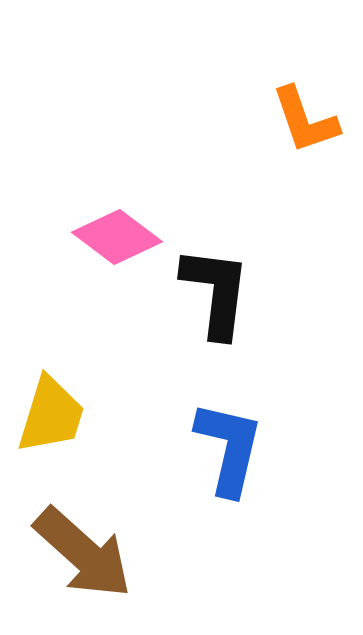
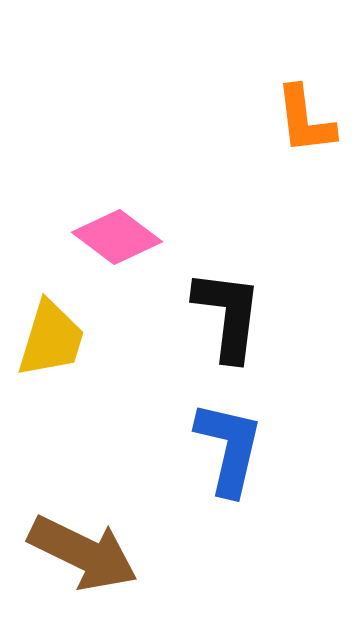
orange L-shape: rotated 12 degrees clockwise
black L-shape: moved 12 px right, 23 px down
yellow trapezoid: moved 76 px up
brown arrow: rotated 16 degrees counterclockwise
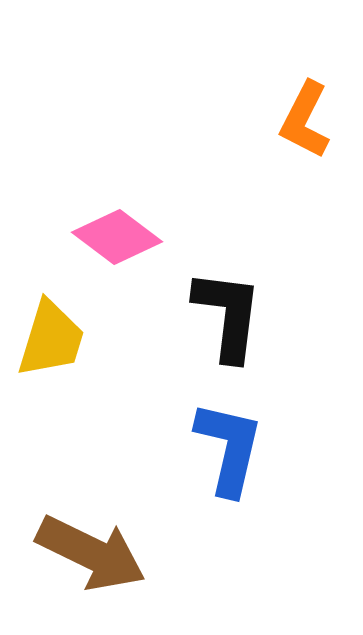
orange L-shape: rotated 34 degrees clockwise
brown arrow: moved 8 px right
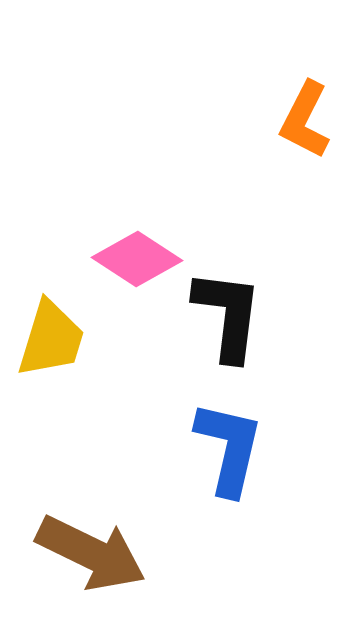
pink diamond: moved 20 px right, 22 px down; rotated 4 degrees counterclockwise
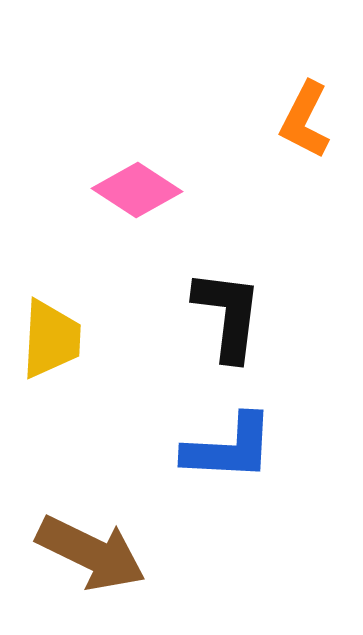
pink diamond: moved 69 px up
yellow trapezoid: rotated 14 degrees counterclockwise
blue L-shape: rotated 80 degrees clockwise
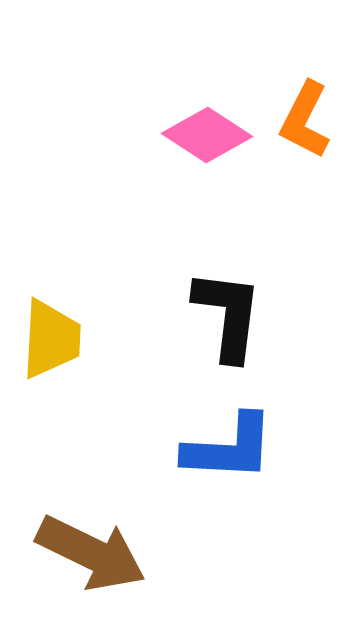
pink diamond: moved 70 px right, 55 px up
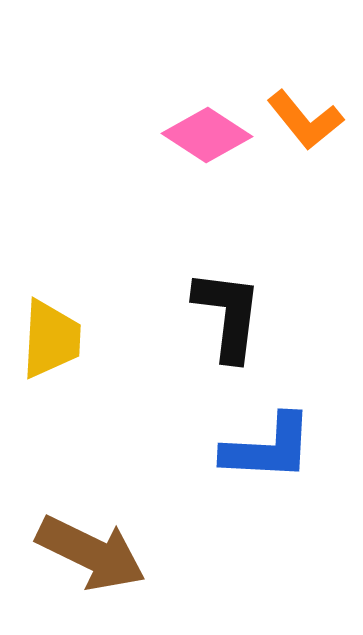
orange L-shape: rotated 66 degrees counterclockwise
blue L-shape: moved 39 px right
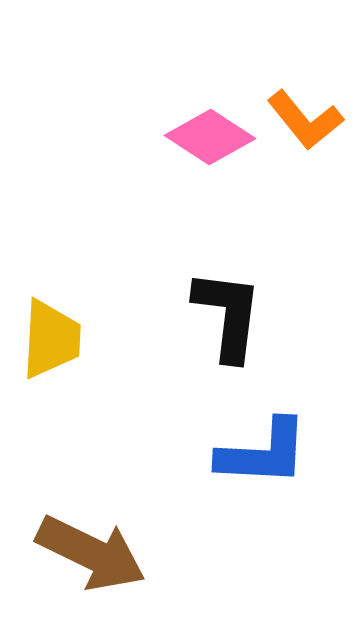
pink diamond: moved 3 px right, 2 px down
blue L-shape: moved 5 px left, 5 px down
